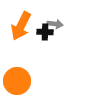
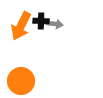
black cross: moved 4 px left, 11 px up
orange circle: moved 4 px right
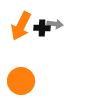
black cross: moved 1 px right, 7 px down
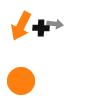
black cross: moved 1 px left
